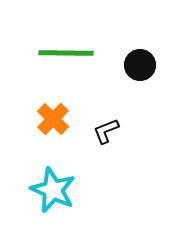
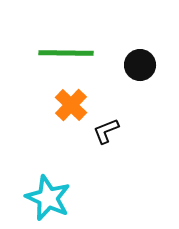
orange cross: moved 18 px right, 14 px up
cyan star: moved 5 px left, 8 px down
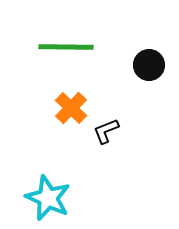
green line: moved 6 px up
black circle: moved 9 px right
orange cross: moved 3 px down
